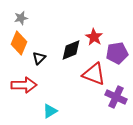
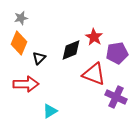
red arrow: moved 2 px right, 1 px up
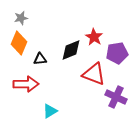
black triangle: moved 1 px right, 1 px down; rotated 40 degrees clockwise
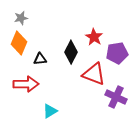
black diamond: moved 2 px down; rotated 40 degrees counterclockwise
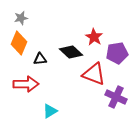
black diamond: rotated 75 degrees counterclockwise
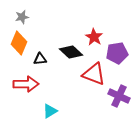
gray star: moved 1 px right, 1 px up
purple cross: moved 3 px right, 1 px up
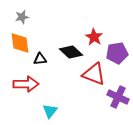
orange diamond: moved 1 px right; rotated 30 degrees counterclockwise
purple cross: moved 1 px left, 1 px down
cyan triangle: rotated 21 degrees counterclockwise
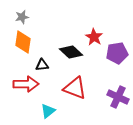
orange diamond: moved 3 px right, 1 px up; rotated 15 degrees clockwise
black triangle: moved 2 px right, 6 px down
red triangle: moved 19 px left, 14 px down
cyan triangle: moved 2 px left; rotated 14 degrees clockwise
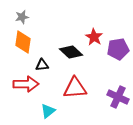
purple pentagon: moved 1 px right, 4 px up
red triangle: rotated 25 degrees counterclockwise
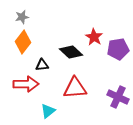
orange diamond: rotated 30 degrees clockwise
